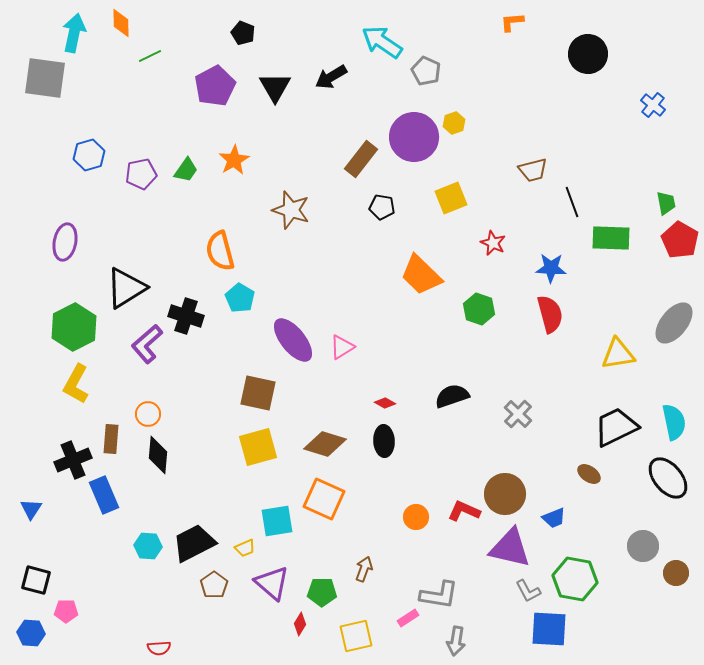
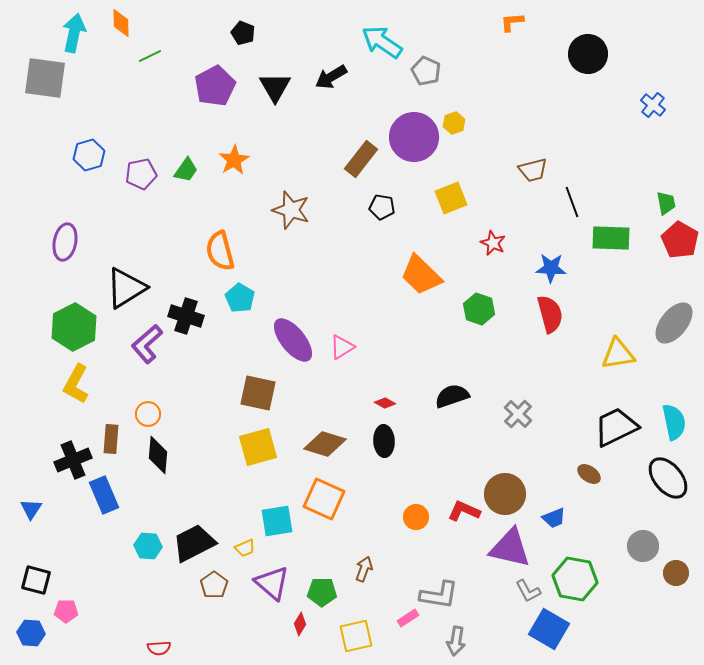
blue square at (549, 629): rotated 27 degrees clockwise
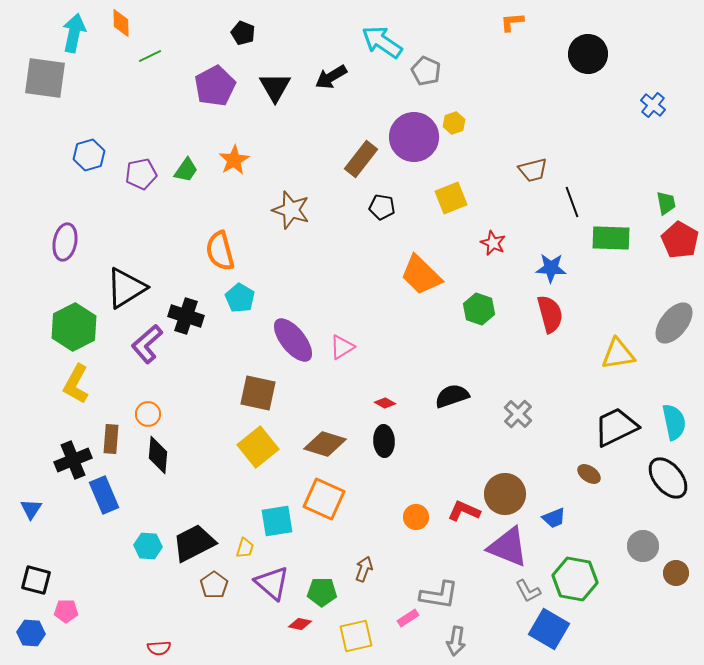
yellow square at (258, 447): rotated 24 degrees counterclockwise
yellow trapezoid at (245, 548): rotated 50 degrees counterclockwise
purple triangle at (510, 548): moved 2 px left, 1 px up; rotated 9 degrees clockwise
red diamond at (300, 624): rotated 70 degrees clockwise
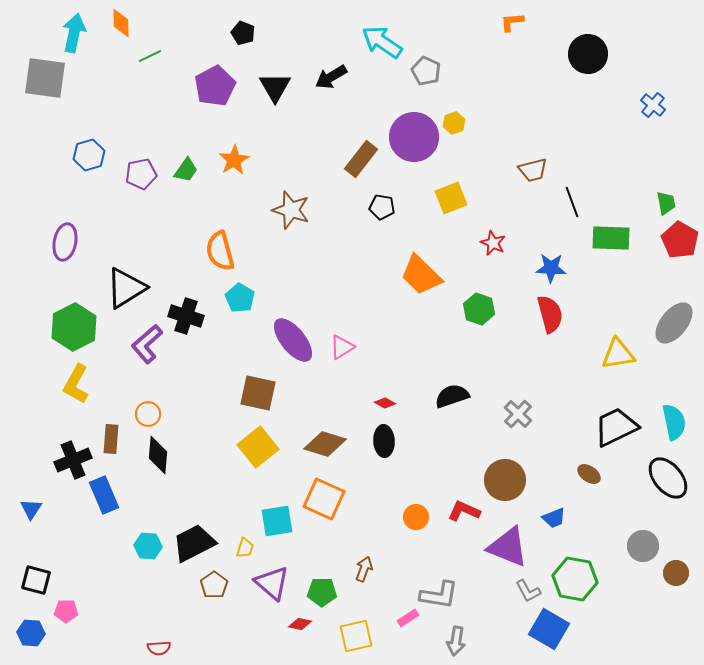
brown circle at (505, 494): moved 14 px up
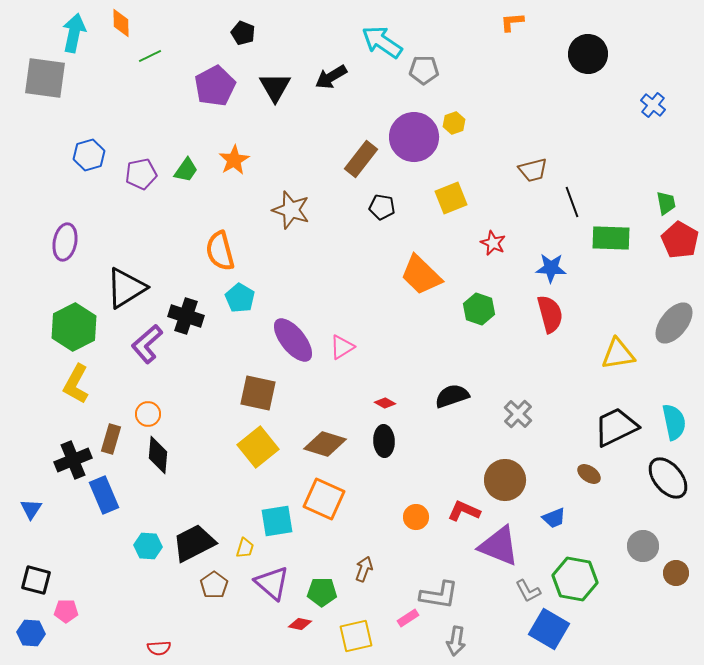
gray pentagon at (426, 71): moved 2 px left, 1 px up; rotated 24 degrees counterclockwise
brown rectangle at (111, 439): rotated 12 degrees clockwise
purple triangle at (508, 547): moved 9 px left, 1 px up
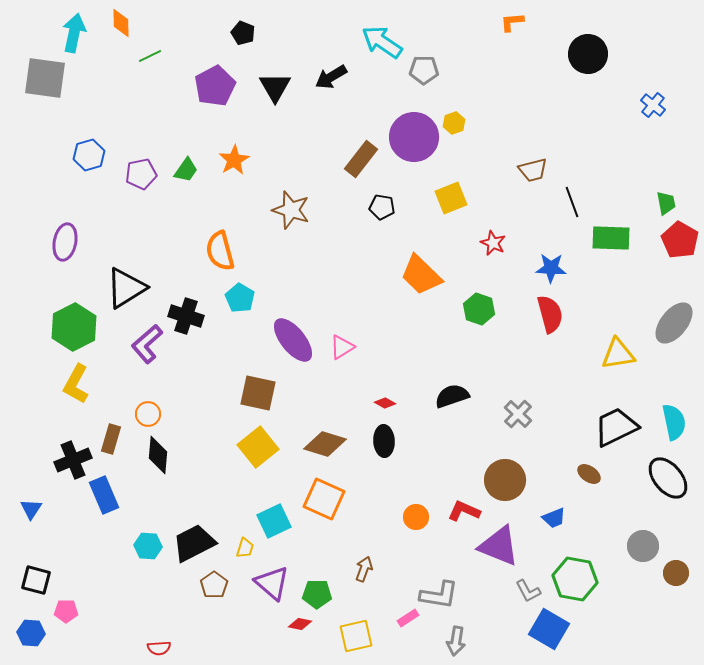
cyan square at (277, 521): moved 3 px left; rotated 16 degrees counterclockwise
green pentagon at (322, 592): moved 5 px left, 2 px down
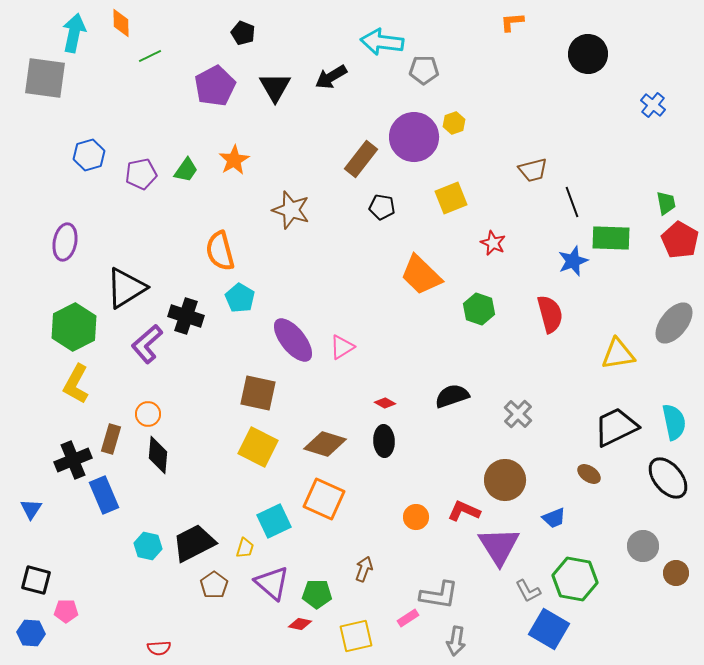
cyan arrow at (382, 42): rotated 27 degrees counterclockwise
blue star at (551, 268): moved 22 px right, 7 px up; rotated 24 degrees counterclockwise
yellow square at (258, 447): rotated 24 degrees counterclockwise
cyan hexagon at (148, 546): rotated 8 degrees clockwise
purple triangle at (499, 546): rotated 36 degrees clockwise
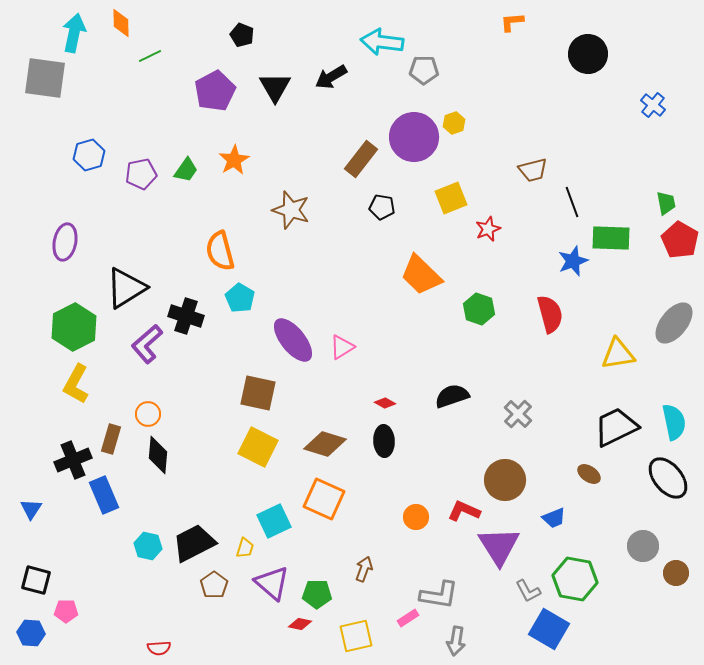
black pentagon at (243, 33): moved 1 px left, 2 px down
purple pentagon at (215, 86): moved 5 px down
red star at (493, 243): moved 5 px left, 14 px up; rotated 25 degrees clockwise
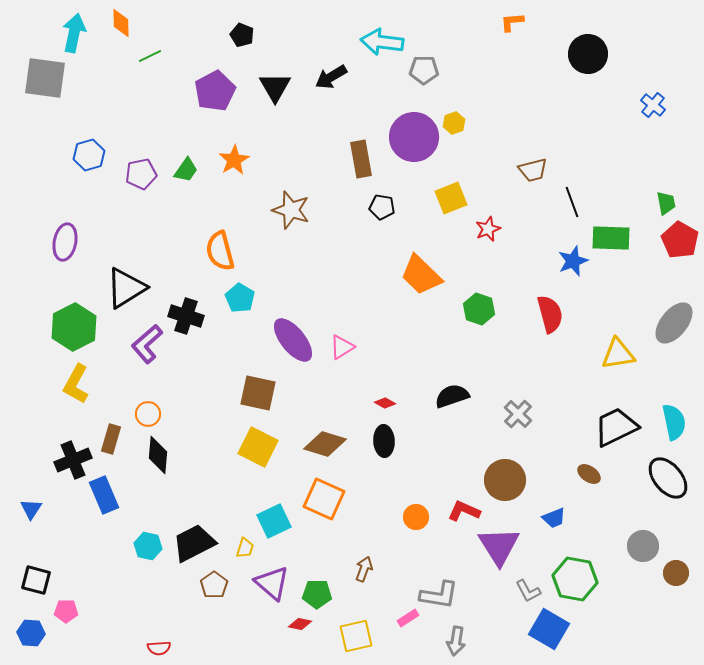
brown rectangle at (361, 159): rotated 48 degrees counterclockwise
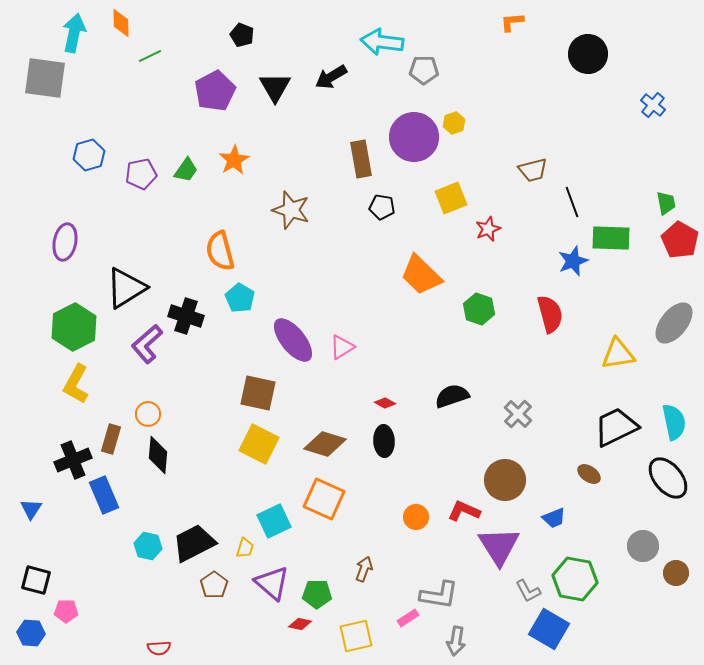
yellow square at (258, 447): moved 1 px right, 3 px up
